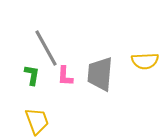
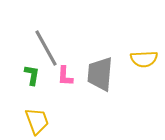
yellow semicircle: moved 1 px left, 2 px up
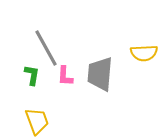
yellow semicircle: moved 6 px up
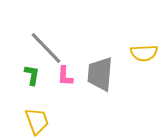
gray line: rotated 15 degrees counterclockwise
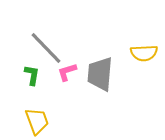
pink L-shape: moved 2 px right, 4 px up; rotated 70 degrees clockwise
